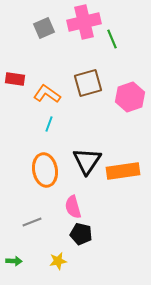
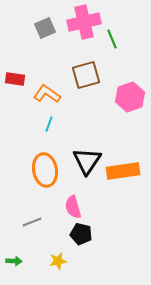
gray square: moved 1 px right
brown square: moved 2 px left, 8 px up
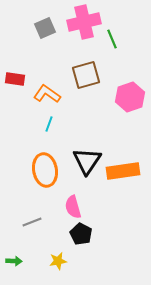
black pentagon: rotated 15 degrees clockwise
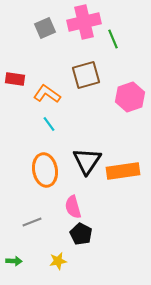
green line: moved 1 px right
cyan line: rotated 56 degrees counterclockwise
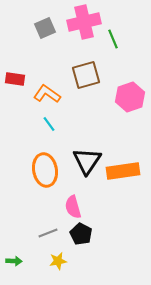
gray line: moved 16 px right, 11 px down
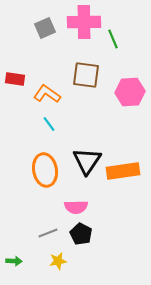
pink cross: rotated 12 degrees clockwise
brown square: rotated 24 degrees clockwise
pink hexagon: moved 5 px up; rotated 16 degrees clockwise
pink semicircle: moved 3 px right; rotated 75 degrees counterclockwise
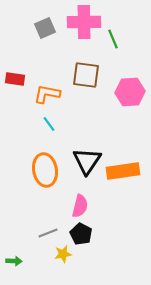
orange L-shape: rotated 24 degrees counterclockwise
pink semicircle: moved 4 px right, 1 px up; rotated 75 degrees counterclockwise
yellow star: moved 5 px right, 7 px up
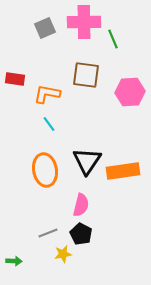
pink semicircle: moved 1 px right, 1 px up
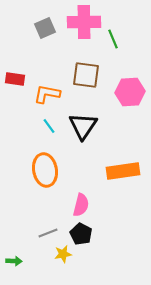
cyan line: moved 2 px down
black triangle: moved 4 px left, 35 px up
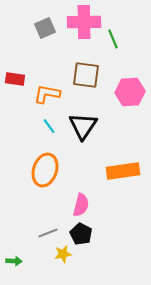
orange ellipse: rotated 28 degrees clockwise
